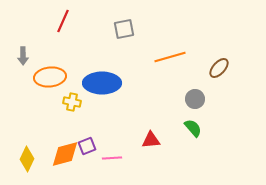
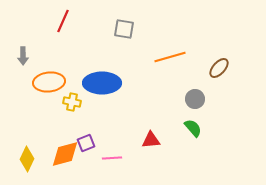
gray square: rotated 20 degrees clockwise
orange ellipse: moved 1 px left, 5 px down
purple square: moved 1 px left, 3 px up
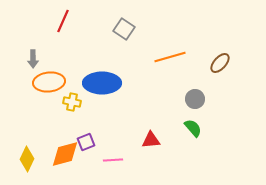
gray square: rotated 25 degrees clockwise
gray arrow: moved 10 px right, 3 px down
brown ellipse: moved 1 px right, 5 px up
purple square: moved 1 px up
pink line: moved 1 px right, 2 px down
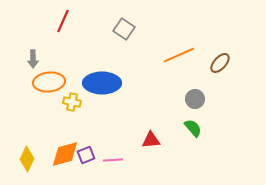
orange line: moved 9 px right, 2 px up; rotated 8 degrees counterclockwise
purple square: moved 13 px down
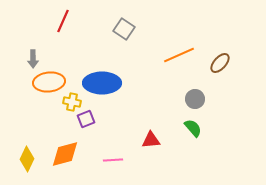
purple square: moved 36 px up
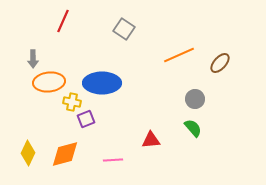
yellow diamond: moved 1 px right, 6 px up
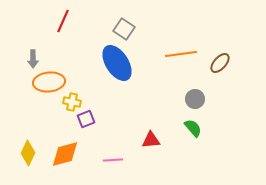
orange line: moved 2 px right, 1 px up; rotated 16 degrees clockwise
blue ellipse: moved 15 px right, 20 px up; rotated 57 degrees clockwise
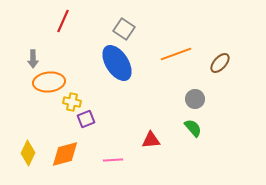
orange line: moved 5 px left; rotated 12 degrees counterclockwise
